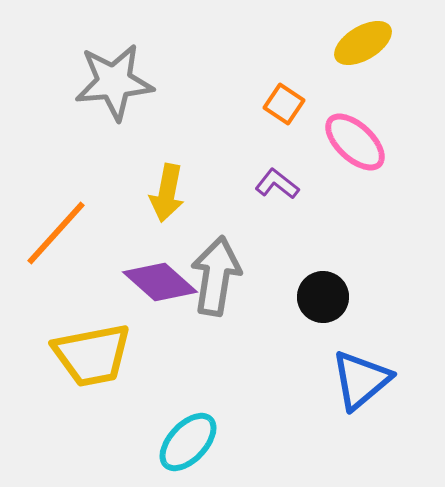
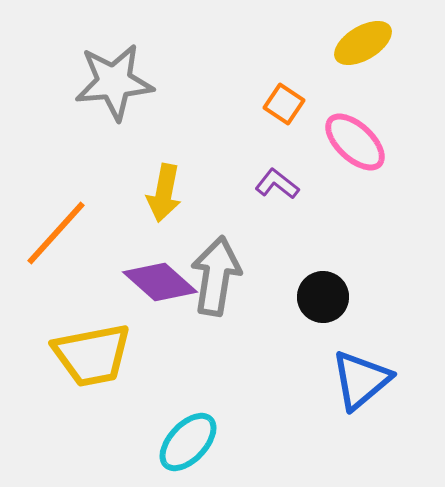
yellow arrow: moved 3 px left
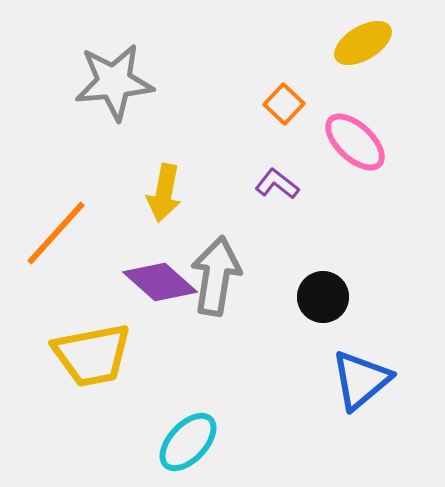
orange square: rotated 9 degrees clockwise
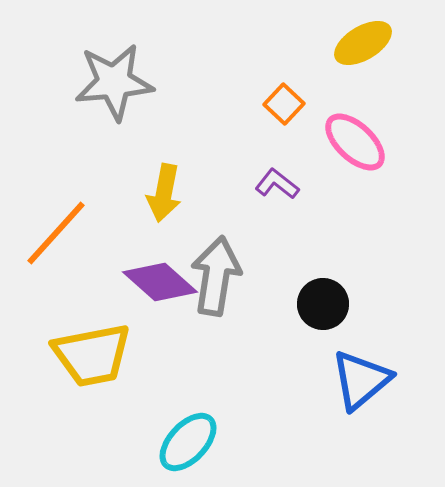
black circle: moved 7 px down
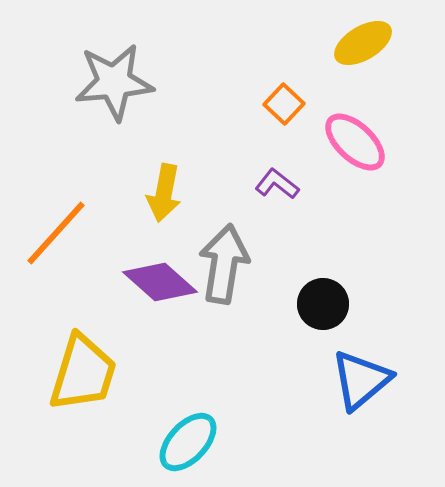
gray arrow: moved 8 px right, 12 px up
yellow trapezoid: moved 9 px left, 18 px down; rotated 62 degrees counterclockwise
